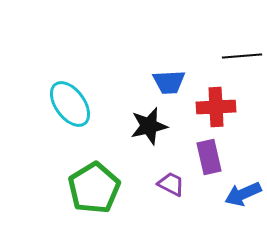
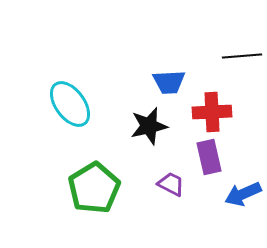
red cross: moved 4 px left, 5 px down
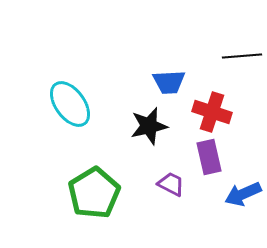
red cross: rotated 21 degrees clockwise
green pentagon: moved 5 px down
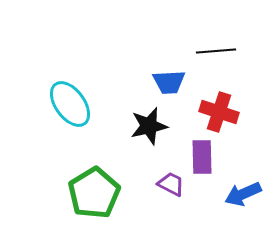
black line: moved 26 px left, 5 px up
red cross: moved 7 px right
purple rectangle: moved 7 px left; rotated 12 degrees clockwise
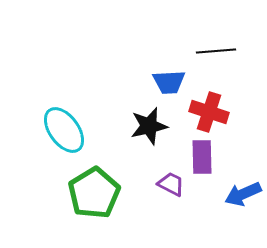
cyan ellipse: moved 6 px left, 26 px down
red cross: moved 10 px left
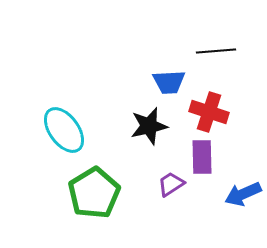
purple trapezoid: rotated 60 degrees counterclockwise
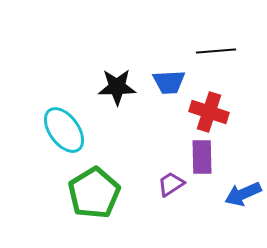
black star: moved 32 px left, 39 px up; rotated 12 degrees clockwise
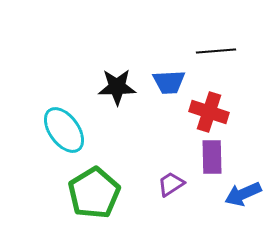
purple rectangle: moved 10 px right
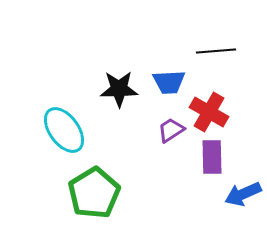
black star: moved 2 px right, 2 px down
red cross: rotated 12 degrees clockwise
purple trapezoid: moved 54 px up
